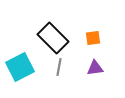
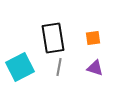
black rectangle: rotated 36 degrees clockwise
purple triangle: rotated 24 degrees clockwise
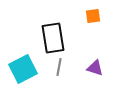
orange square: moved 22 px up
cyan square: moved 3 px right, 2 px down
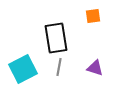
black rectangle: moved 3 px right
